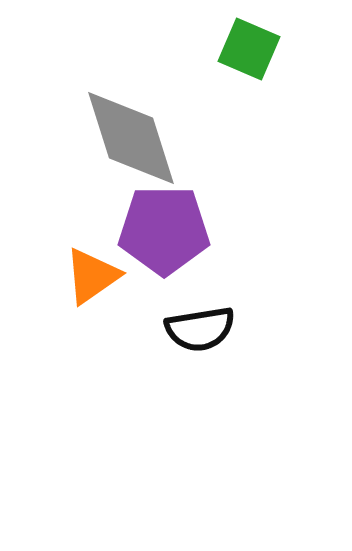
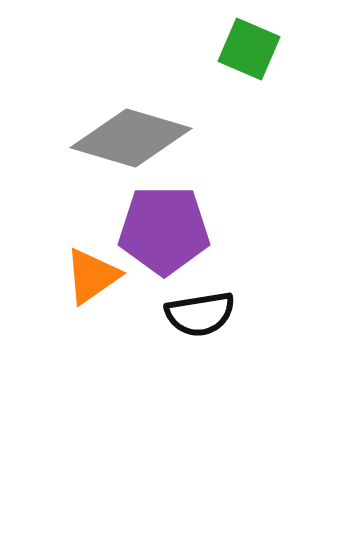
gray diamond: rotated 56 degrees counterclockwise
black semicircle: moved 15 px up
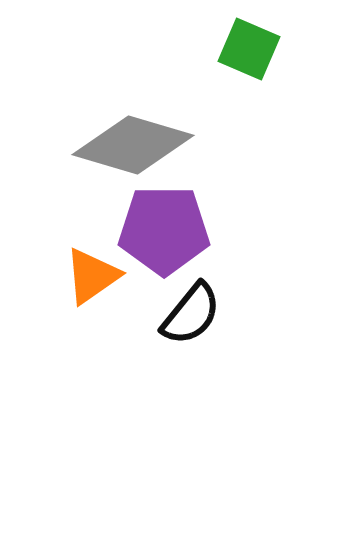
gray diamond: moved 2 px right, 7 px down
black semicircle: moved 9 px left; rotated 42 degrees counterclockwise
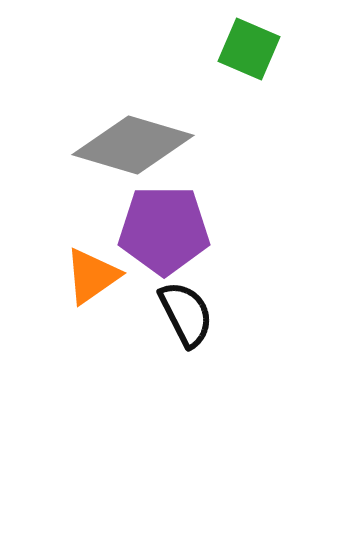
black semicircle: moved 5 px left; rotated 66 degrees counterclockwise
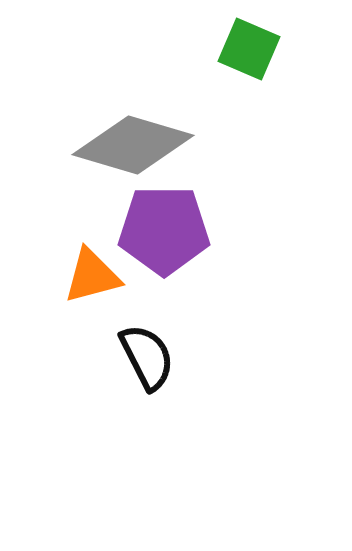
orange triangle: rotated 20 degrees clockwise
black semicircle: moved 39 px left, 43 px down
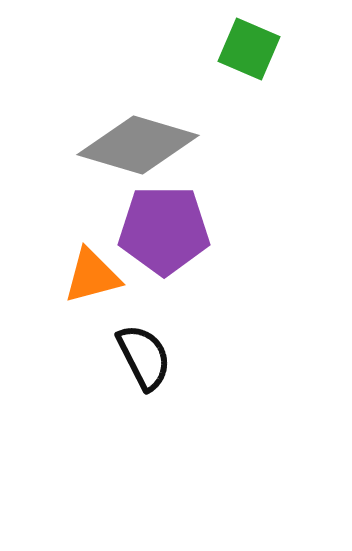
gray diamond: moved 5 px right
black semicircle: moved 3 px left
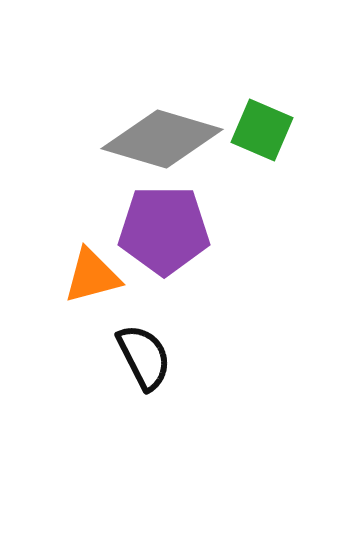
green square: moved 13 px right, 81 px down
gray diamond: moved 24 px right, 6 px up
